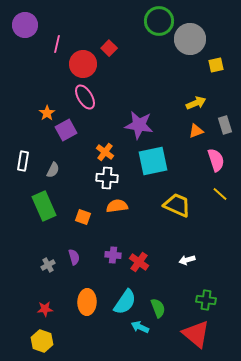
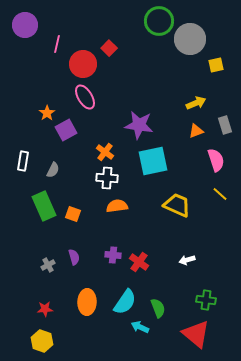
orange square: moved 10 px left, 3 px up
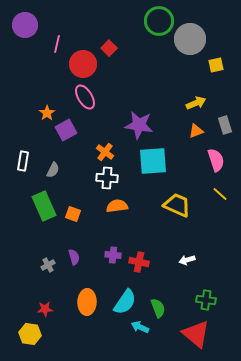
cyan square: rotated 8 degrees clockwise
red cross: rotated 24 degrees counterclockwise
yellow hexagon: moved 12 px left, 7 px up; rotated 10 degrees counterclockwise
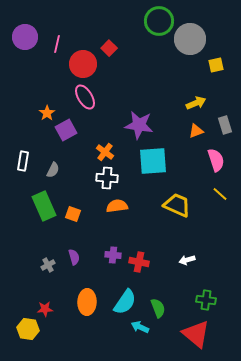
purple circle: moved 12 px down
yellow hexagon: moved 2 px left, 5 px up
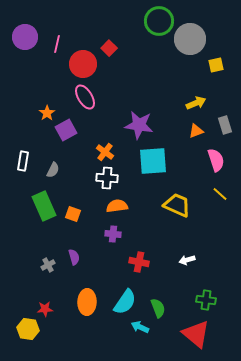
purple cross: moved 21 px up
